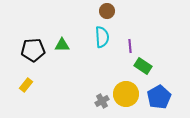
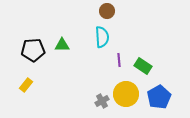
purple line: moved 11 px left, 14 px down
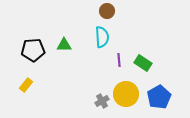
green triangle: moved 2 px right
green rectangle: moved 3 px up
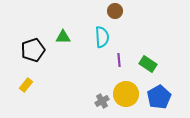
brown circle: moved 8 px right
green triangle: moved 1 px left, 8 px up
black pentagon: rotated 15 degrees counterclockwise
green rectangle: moved 5 px right, 1 px down
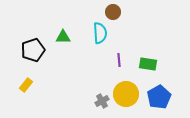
brown circle: moved 2 px left, 1 px down
cyan semicircle: moved 2 px left, 4 px up
green rectangle: rotated 24 degrees counterclockwise
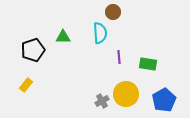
purple line: moved 3 px up
blue pentagon: moved 5 px right, 3 px down
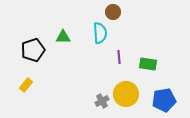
blue pentagon: rotated 20 degrees clockwise
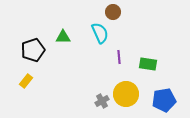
cyan semicircle: rotated 20 degrees counterclockwise
yellow rectangle: moved 4 px up
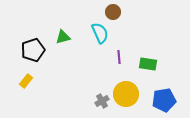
green triangle: rotated 14 degrees counterclockwise
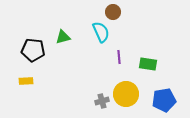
cyan semicircle: moved 1 px right, 1 px up
black pentagon: rotated 25 degrees clockwise
yellow rectangle: rotated 48 degrees clockwise
gray cross: rotated 16 degrees clockwise
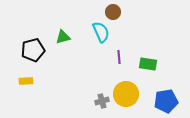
black pentagon: rotated 20 degrees counterclockwise
blue pentagon: moved 2 px right, 1 px down
